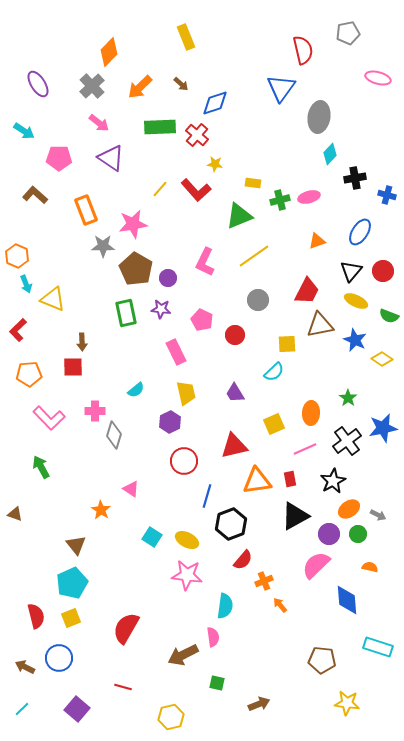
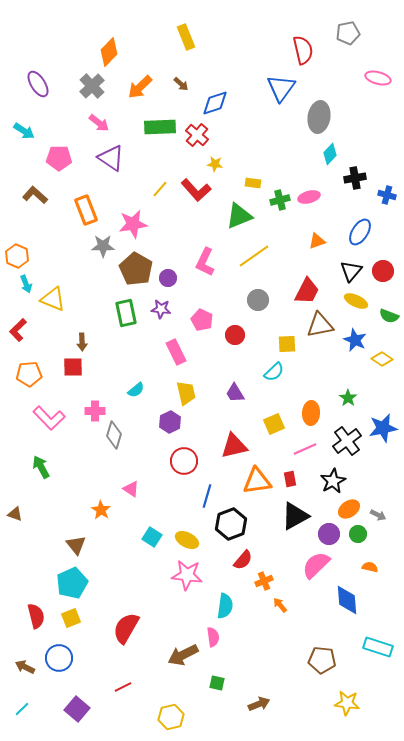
red line at (123, 687): rotated 42 degrees counterclockwise
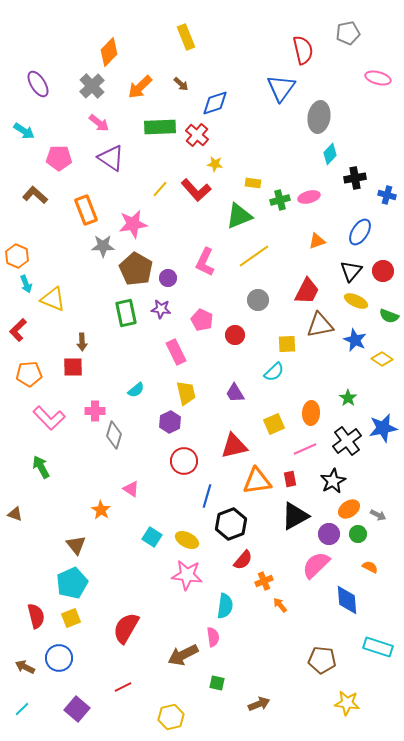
orange semicircle at (370, 567): rotated 14 degrees clockwise
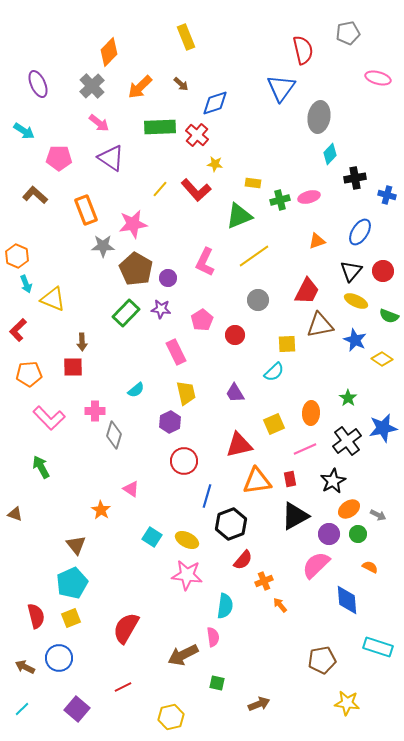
purple ellipse at (38, 84): rotated 8 degrees clockwise
green rectangle at (126, 313): rotated 56 degrees clockwise
pink pentagon at (202, 320): rotated 15 degrees clockwise
red triangle at (234, 446): moved 5 px right, 1 px up
brown pentagon at (322, 660): rotated 16 degrees counterclockwise
